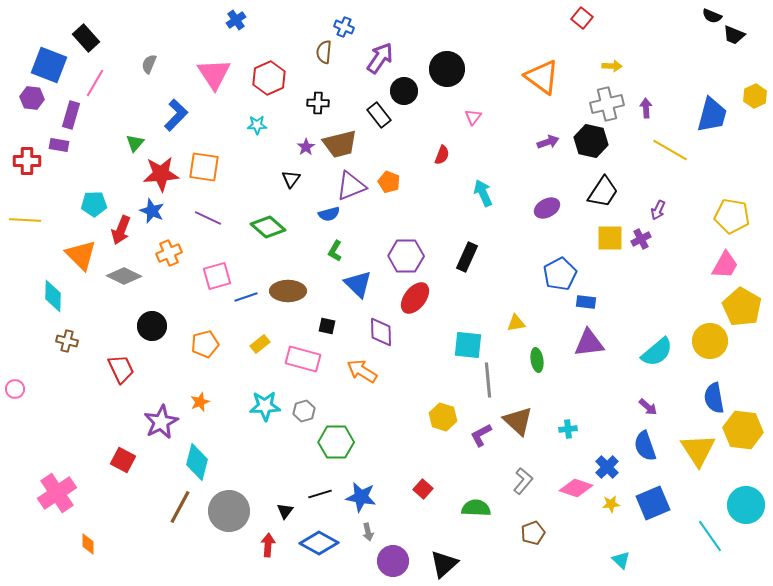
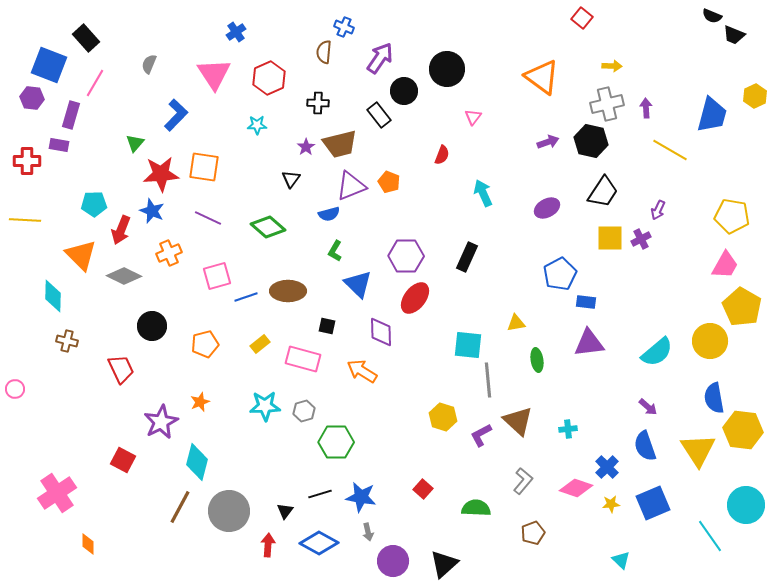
blue cross at (236, 20): moved 12 px down
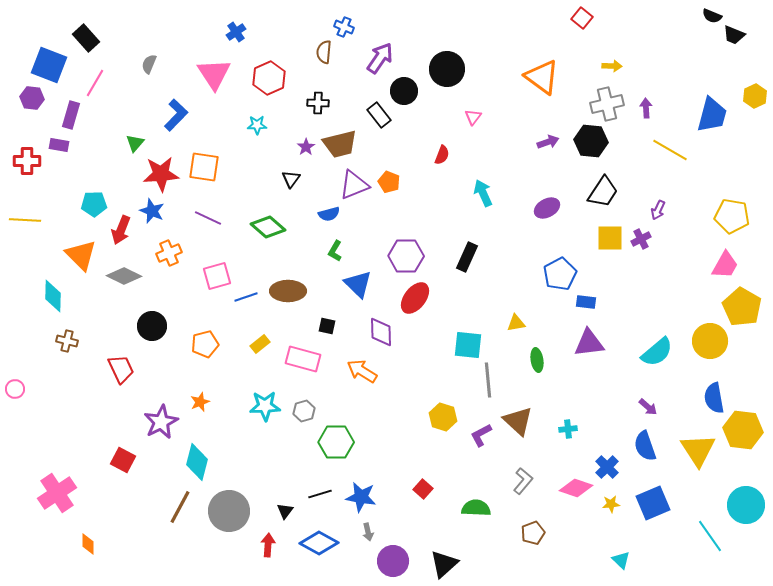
black hexagon at (591, 141): rotated 8 degrees counterclockwise
purple triangle at (351, 186): moved 3 px right, 1 px up
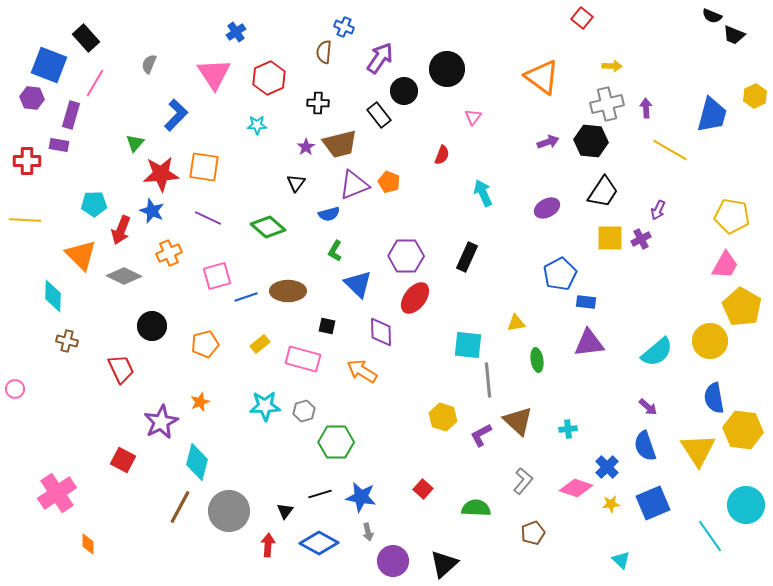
black triangle at (291, 179): moved 5 px right, 4 px down
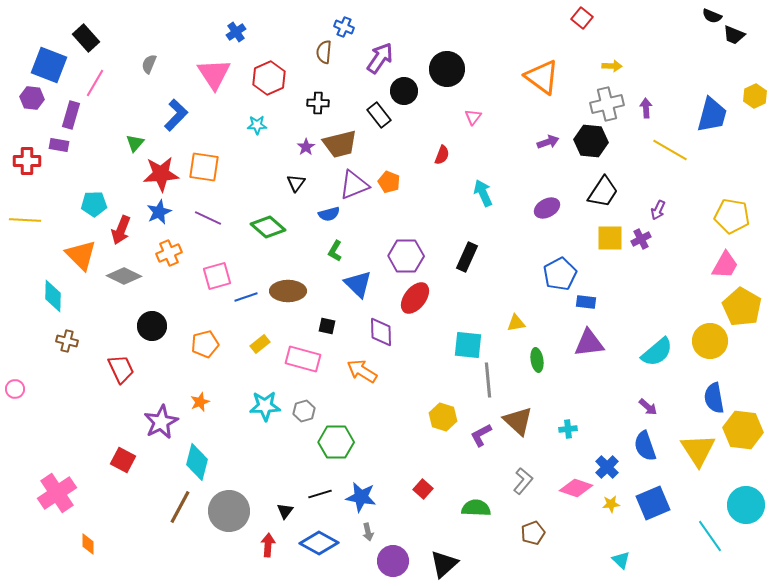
blue star at (152, 211): moved 7 px right, 1 px down; rotated 25 degrees clockwise
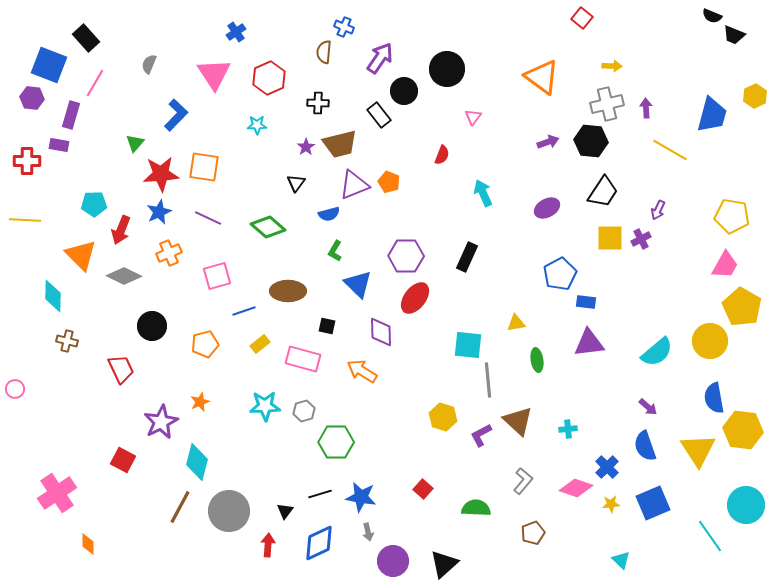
blue line at (246, 297): moved 2 px left, 14 px down
blue diamond at (319, 543): rotated 54 degrees counterclockwise
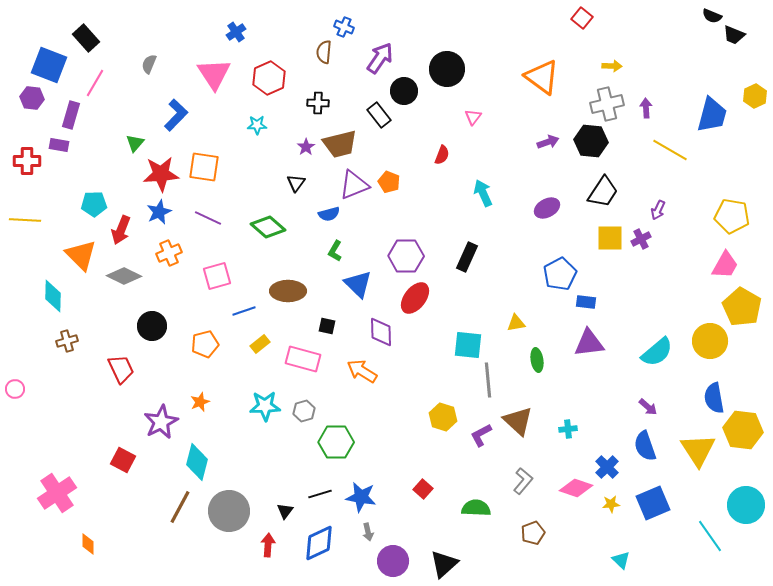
brown cross at (67, 341): rotated 30 degrees counterclockwise
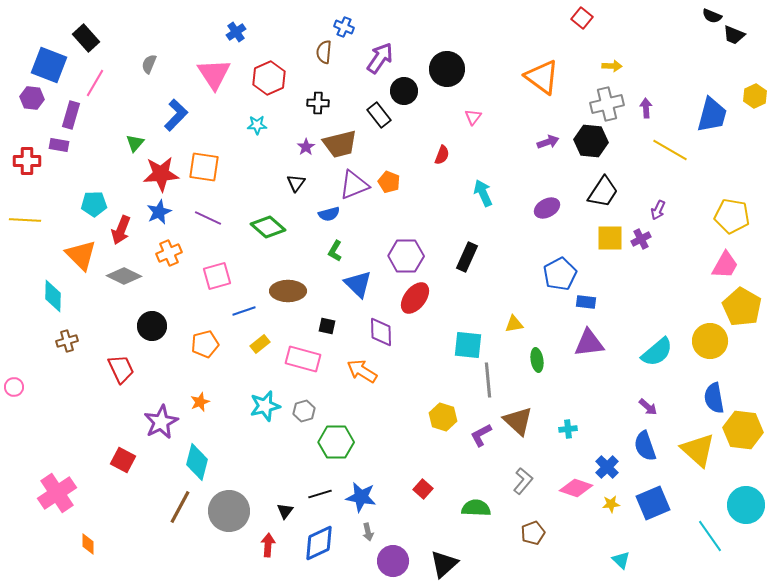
yellow triangle at (516, 323): moved 2 px left, 1 px down
pink circle at (15, 389): moved 1 px left, 2 px up
cyan star at (265, 406): rotated 12 degrees counterclockwise
yellow triangle at (698, 450): rotated 15 degrees counterclockwise
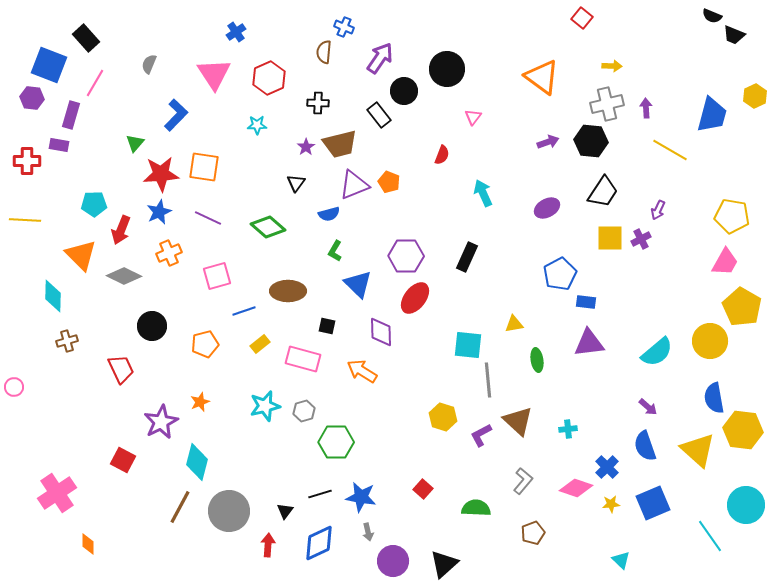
pink trapezoid at (725, 265): moved 3 px up
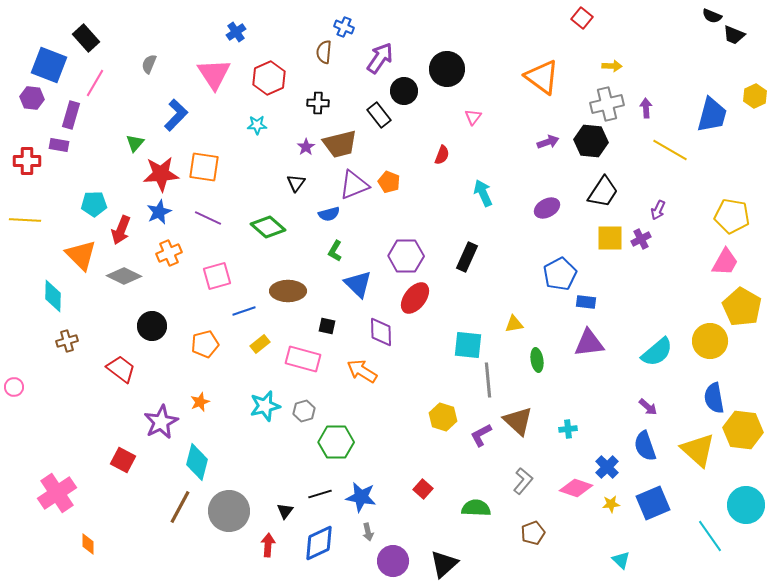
red trapezoid at (121, 369): rotated 28 degrees counterclockwise
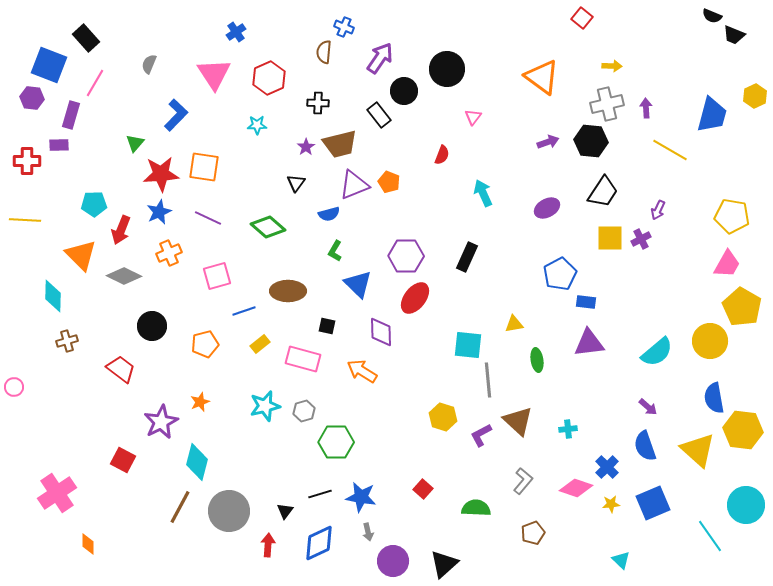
purple rectangle at (59, 145): rotated 12 degrees counterclockwise
pink trapezoid at (725, 262): moved 2 px right, 2 px down
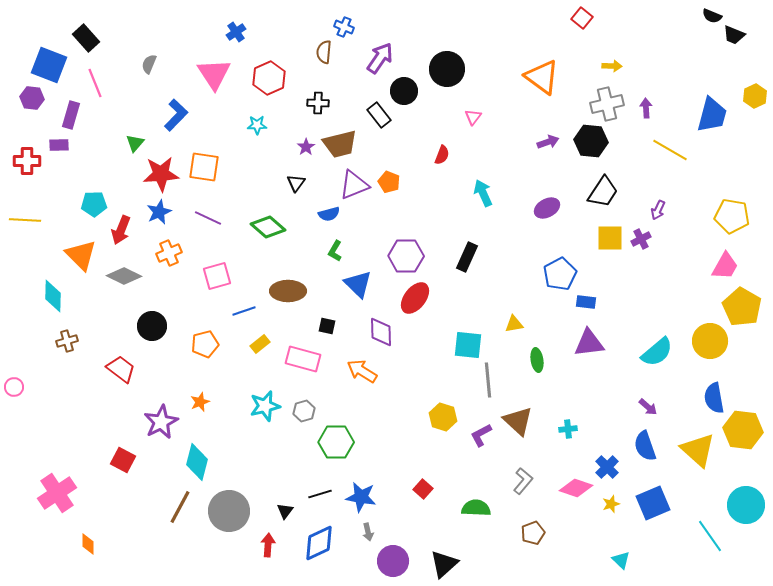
pink line at (95, 83): rotated 52 degrees counterclockwise
pink trapezoid at (727, 264): moved 2 px left, 2 px down
yellow star at (611, 504): rotated 12 degrees counterclockwise
